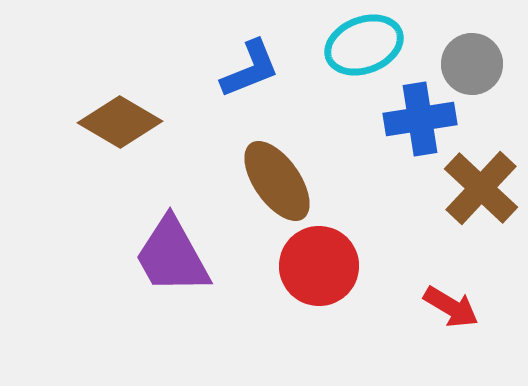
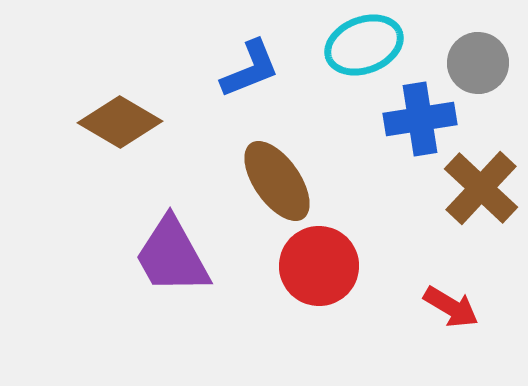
gray circle: moved 6 px right, 1 px up
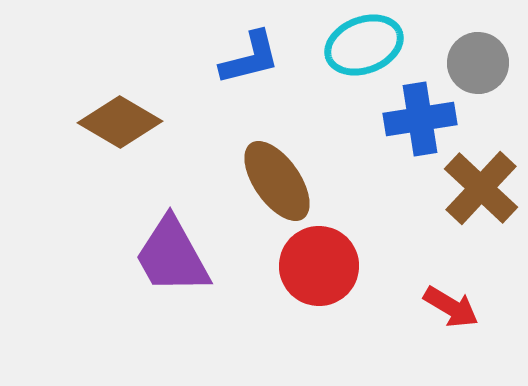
blue L-shape: moved 11 px up; rotated 8 degrees clockwise
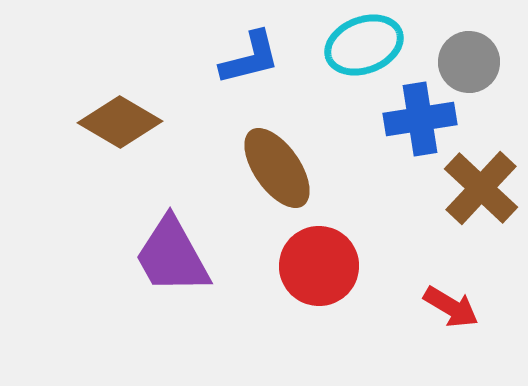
gray circle: moved 9 px left, 1 px up
brown ellipse: moved 13 px up
